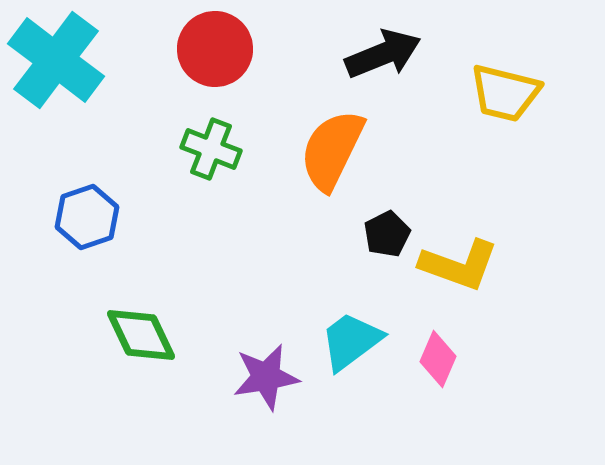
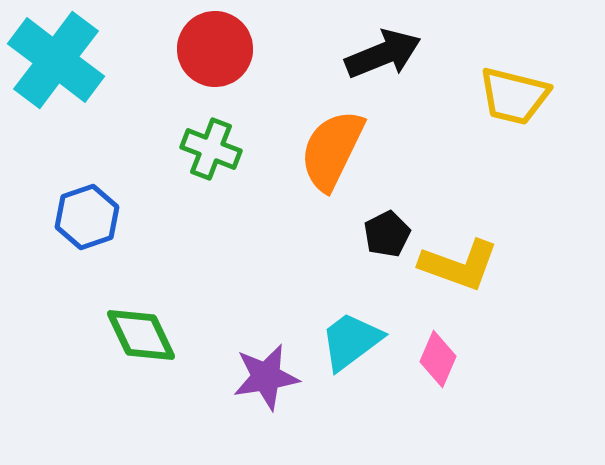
yellow trapezoid: moved 9 px right, 3 px down
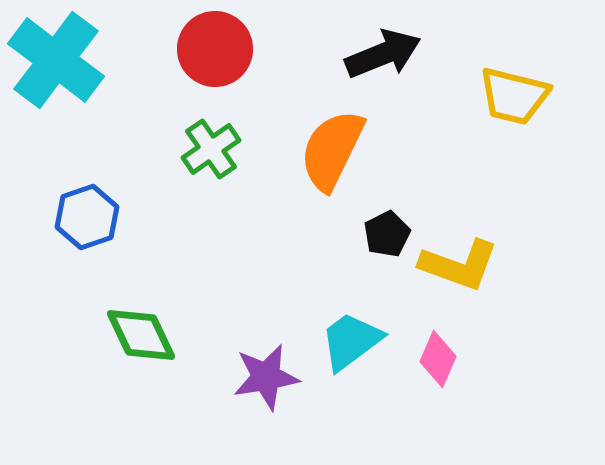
green cross: rotated 34 degrees clockwise
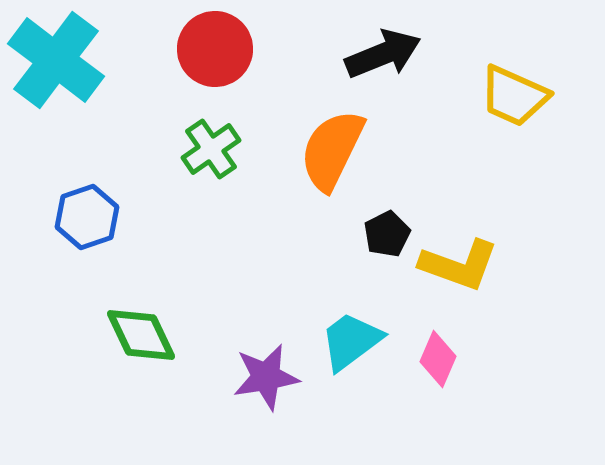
yellow trapezoid: rotated 10 degrees clockwise
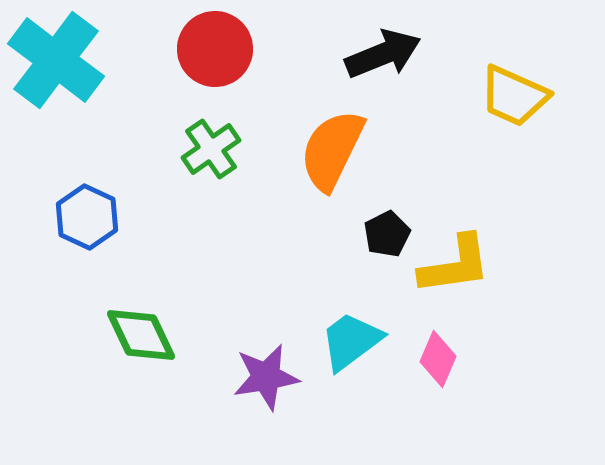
blue hexagon: rotated 16 degrees counterclockwise
yellow L-shape: moved 4 px left; rotated 28 degrees counterclockwise
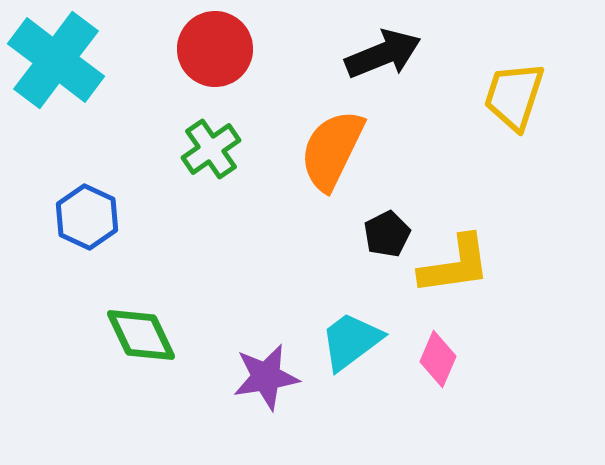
yellow trapezoid: rotated 84 degrees clockwise
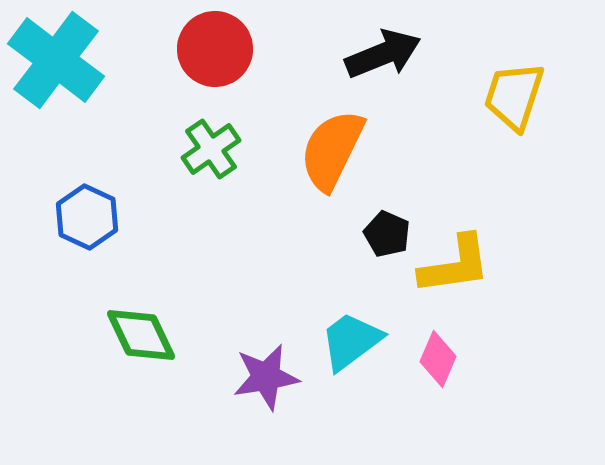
black pentagon: rotated 21 degrees counterclockwise
